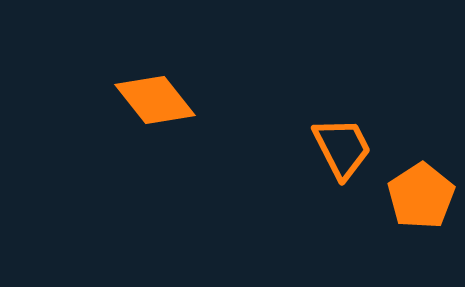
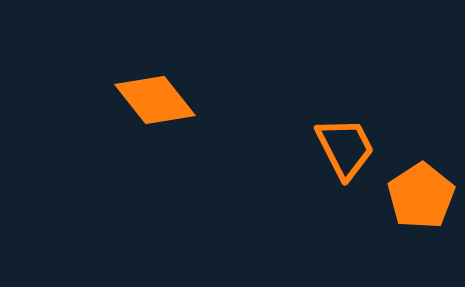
orange trapezoid: moved 3 px right
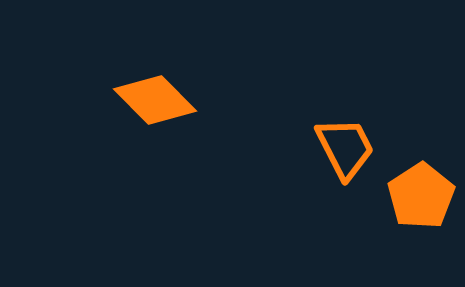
orange diamond: rotated 6 degrees counterclockwise
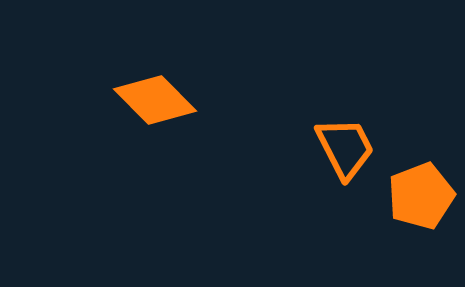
orange pentagon: rotated 12 degrees clockwise
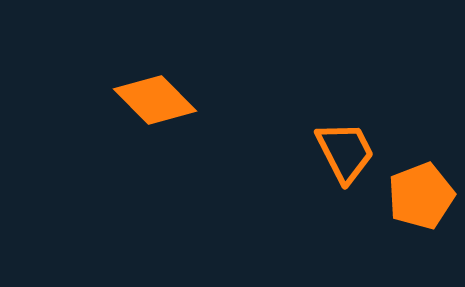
orange trapezoid: moved 4 px down
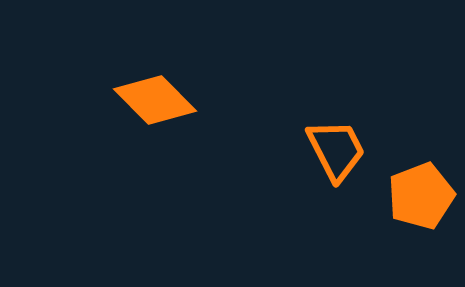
orange trapezoid: moved 9 px left, 2 px up
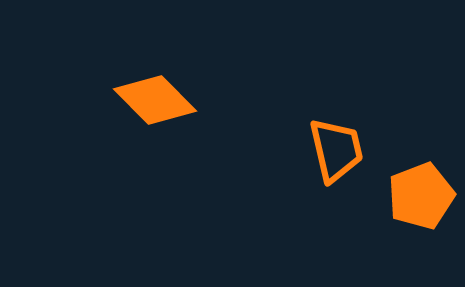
orange trapezoid: rotated 14 degrees clockwise
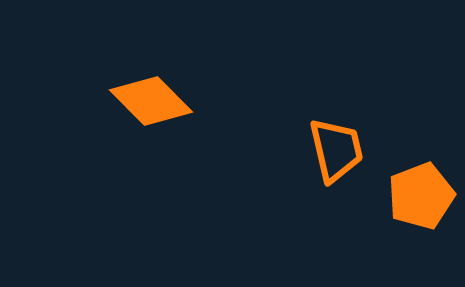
orange diamond: moved 4 px left, 1 px down
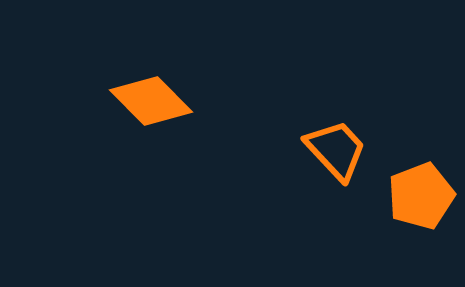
orange trapezoid: rotated 30 degrees counterclockwise
